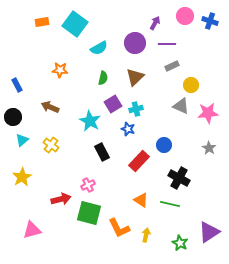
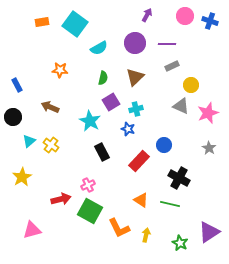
purple arrow: moved 8 px left, 8 px up
purple square: moved 2 px left, 2 px up
pink star: rotated 15 degrees counterclockwise
cyan triangle: moved 7 px right, 1 px down
green square: moved 1 px right, 2 px up; rotated 15 degrees clockwise
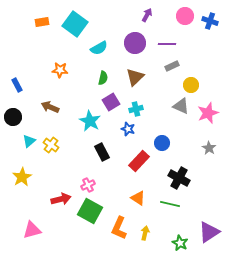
blue circle: moved 2 px left, 2 px up
orange triangle: moved 3 px left, 2 px up
orange L-shape: rotated 50 degrees clockwise
yellow arrow: moved 1 px left, 2 px up
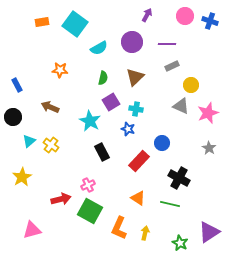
purple circle: moved 3 px left, 1 px up
cyan cross: rotated 24 degrees clockwise
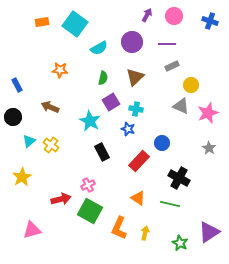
pink circle: moved 11 px left
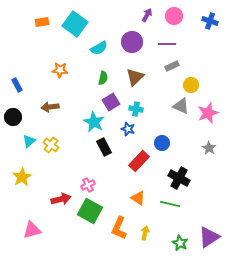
brown arrow: rotated 30 degrees counterclockwise
cyan star: moved 4 px right, 1 px down
black rectangle: moved 2 px right, 5 px up
purple triangle: moved 5 px down
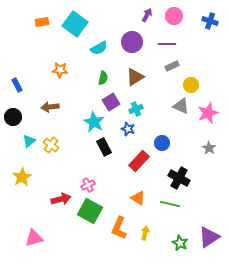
brown triangle: rotated 12 degrees clockwise
cyan cross: rotated 32 degrees counterclockwise
pink triangle: moved 2 px right, 8 px down
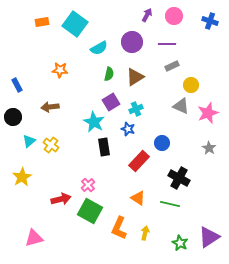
green semicircle: moved 6 px right, 4 px up
black rectangle: rotated 18 degrees clockwise
pink cross: rotated 16 degrees counterclockwise
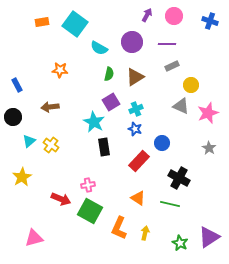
cyan semicircle: rotated 60 degrees clockwise
blue star: moved 7 px right
pink cross: rotated 32 degrees clockwise
red arrow: rotated 36 degrees clockwise
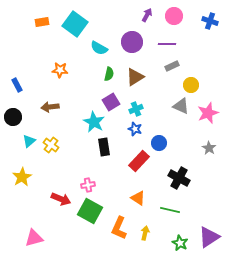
blue circle: moved 3 px left
green line: moved 6 px down
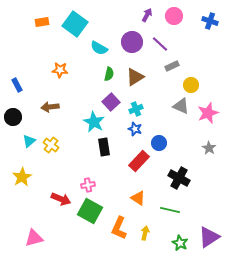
purple line: moved 7 px left; rotated 42 degrees clockwise
purple square: rotated 12 degrees counterclockwise
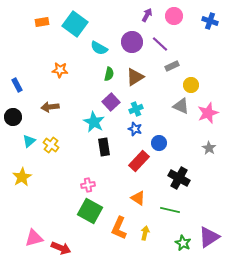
red arrow: moved 49 px down
green star: moved 3 px right
